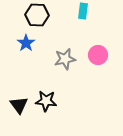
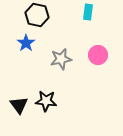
cyan rectangle: moved 5 px right, 1 px down
black hexagon: rotated 10 degrees clockwise
gray star: moved 4 px left
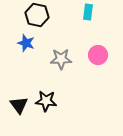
blue star: rotated 18 degrees counterclockwise
gray star: rotated 10 degrees clockwise
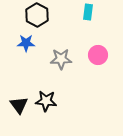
black hexagon: rotated 15 degrees clockwise
blue star: rotated 18 degrees counterclockwise
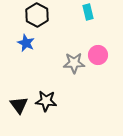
cyan rectangle: rotated 21 degrees counterclockwise
blue star: rotated 24 degrees clockwise
gray star: moved 13 px right, 4 px down
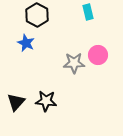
black triangle: moved 3 px left, 3 px up; rotated 18 degrees clockwise
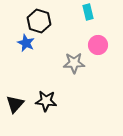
black hexagon: moved 2 px right, 6 px down; rotated 10 degrees counterclockwise
pink circle: moved 10 px up
black triangle: moved 1 px left, 2 px down
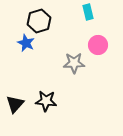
black hexagon: rotated 25 degrees clockwise
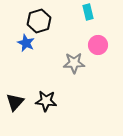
black triangle: moved 2 px up
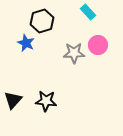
cyan rectangle: rotated 28 degrees counterclockwise
black hexagon: moved 3 px right
gray star: moved 10 px up
black triangle: moved 2 px left, 2 px up
